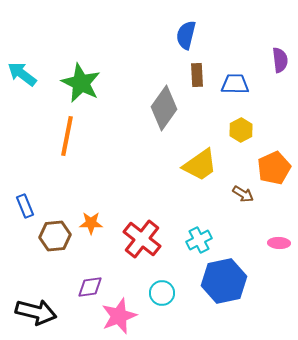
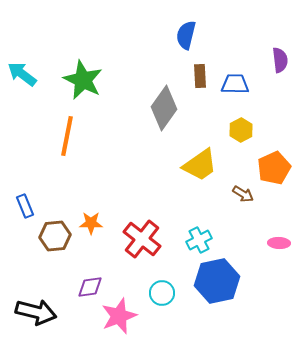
brown rectangle: moved 3 px right, 1 px down
green star: moved 2 px right, 3 px up
blue hexagon: moved 7 px left
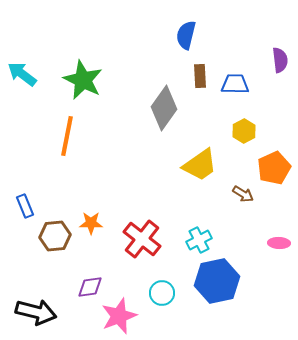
yellow hexagon: moved 3 px right, 1 px down
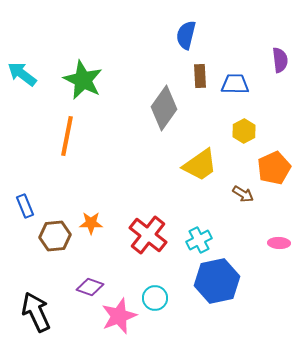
red cross: moved 6 px right, 4 px up
purple diamond: rotated 28 degrees clockwise
cyan circle: moved 7 px left, 5 px down
black arrow: rotated 129 degrees counterclockwise
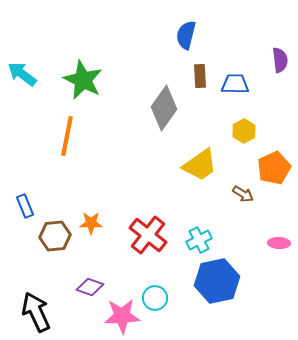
pink star: moved 3 px right; rotated 18 degrees clockwise
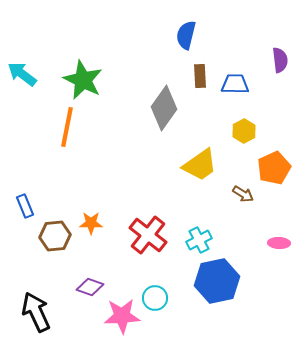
orange line: moved 9 px up
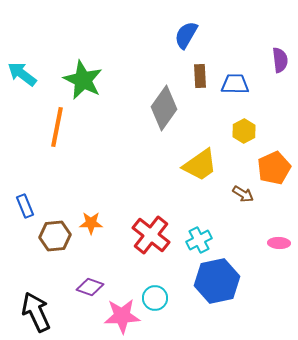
blue semicircle: rotated 16 degrees clockwise
orange line: moved 10 px left
red cross: moved 3 px right
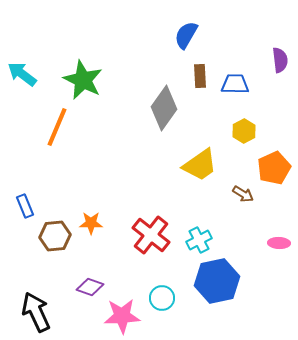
orange line: rotated 12 degrees clockwise
cyan circle: moved 7 px right
